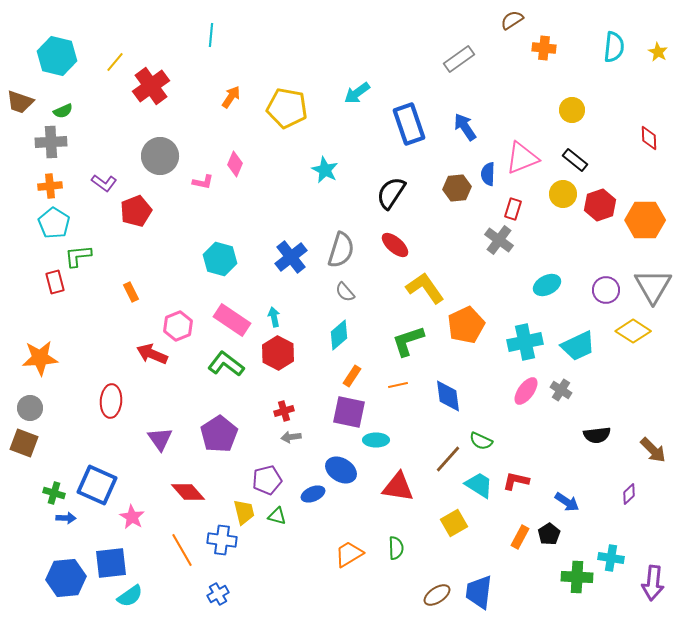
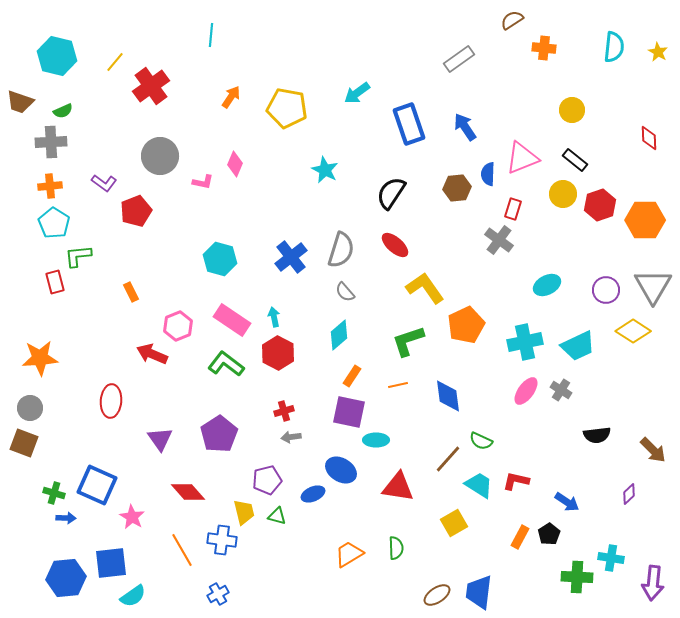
cyan semicircle at (130, 596): moved 3 px right
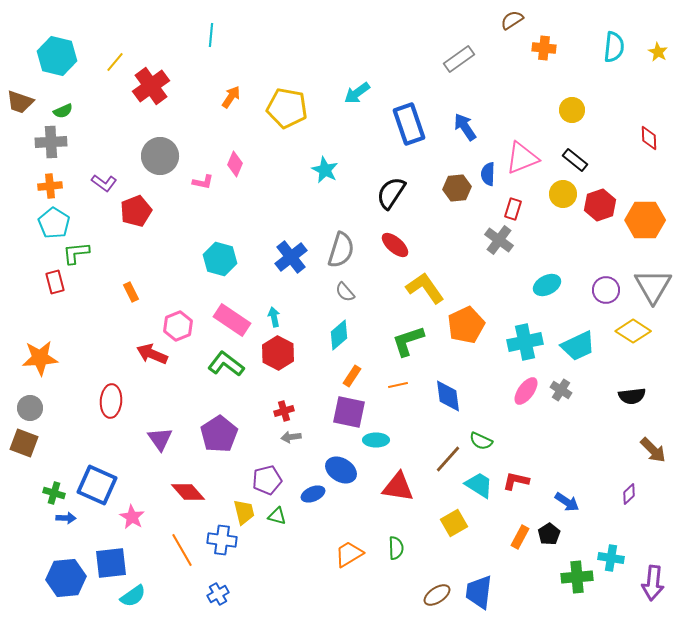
green L-shape at (78, 256): moved 2 px left, 3 px up
black semicircle at (597, 435): moved 35 px right, 39 px up
green cross at (577, 577): rotated 8 degrees counterclockwise
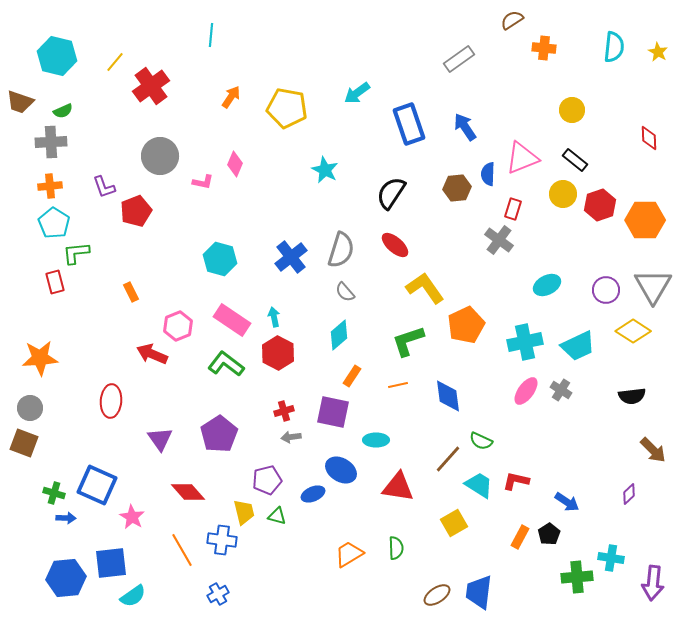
purple L-shape at (104, 183): moved 4 px down; rotated 35 degrees clockwise
purple square at (349, 412): moved 16 px left
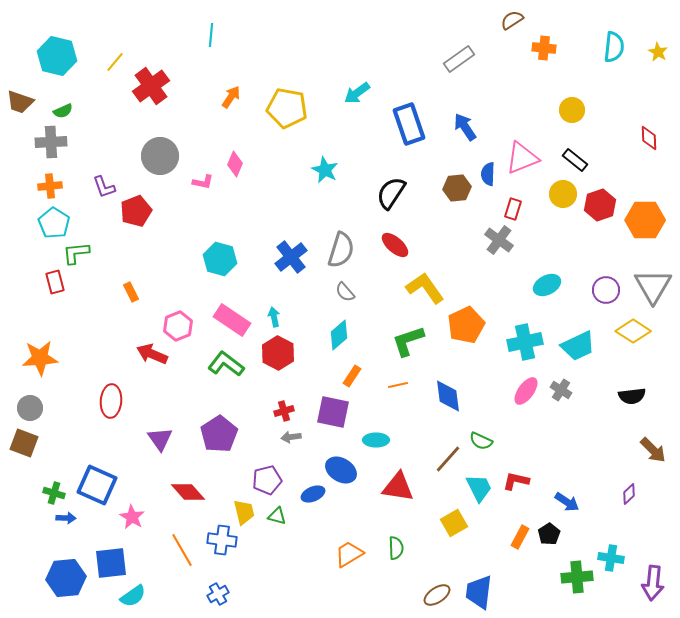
cyan trapezoid at (479, 485): moved 3 px down; rotated 32 degrees clockwise
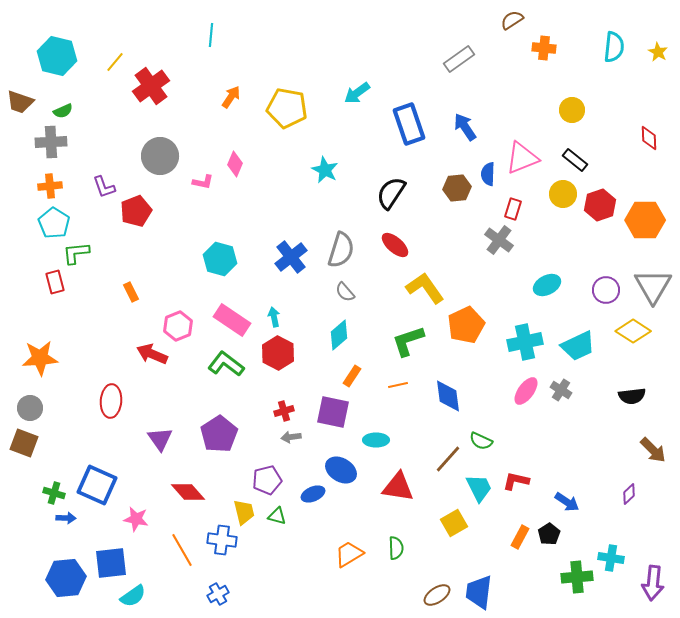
pink star at (132, 517): moved 4 px right, 2 px down; rotated 20 degrees counterclockwise
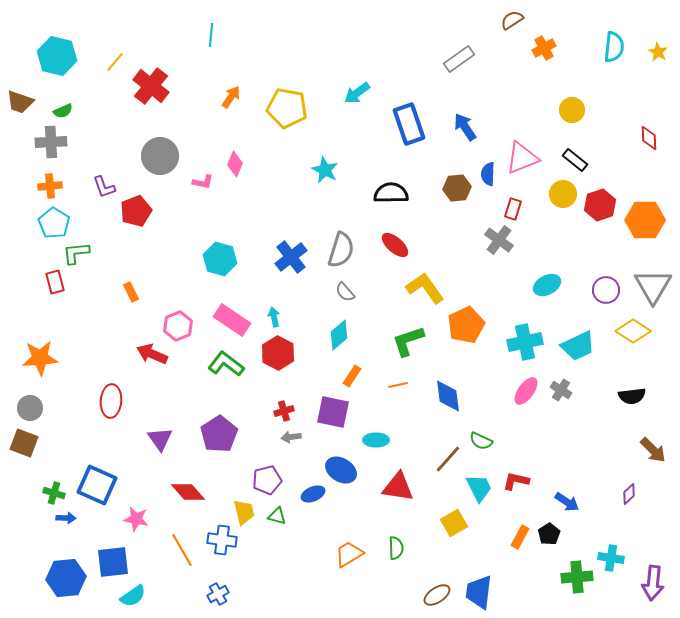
orange cross at (544, 48): rotated 35 degrees counterclockwise
red cross at (151, 86): rotated 15 degrees counterclockwise
black semicircle at (391, 193): rotated 56 degrees clockwise
blue square at (111, 563): moved 2 px right, 1 px up
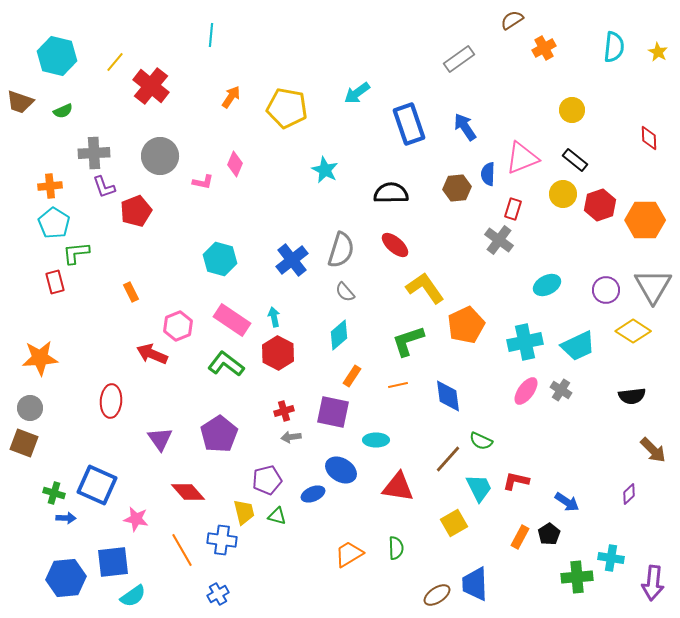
gray cross at (51, 142): moved 43 px right, 11 px down
blue cross at (291, 257): moved 1 px right, 3 px down
blue trapezoid at (479, 592): moved 4 px left, 8 px up; rotated 9 degrees counterclockwise
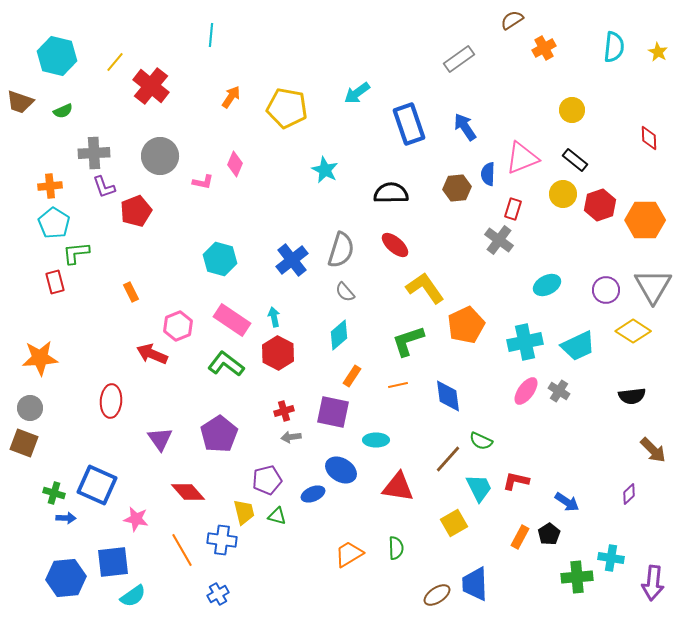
gray cross at (561, 390): moved 2 px left, 1 px down
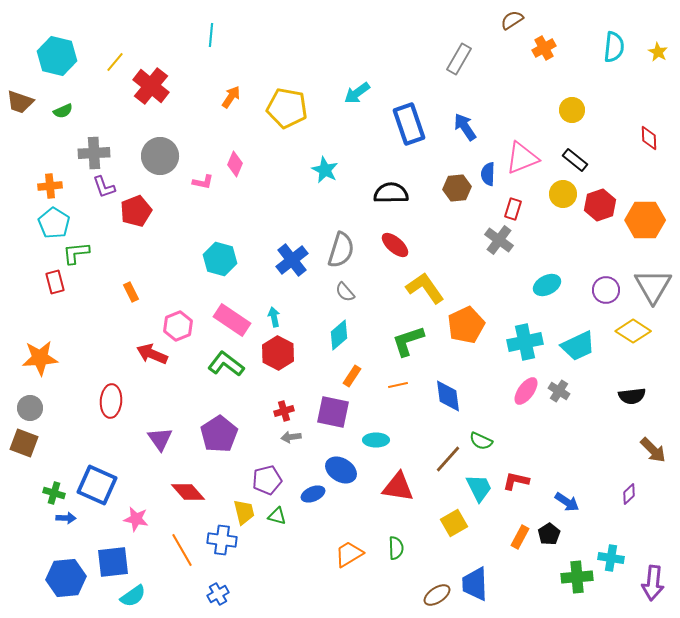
gray rectangle at (459, 59): rotated 24 degrees counterclockwise
